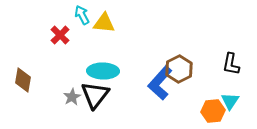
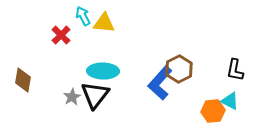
cyan arrow: moved 1 px right, 1 px down
red cross: moved 1 px right
black L-shape: moved 4 px right, 6 px down
cyan triangle: rotated 36 degrees counterclockwise
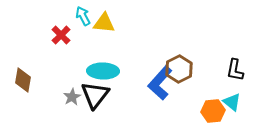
cyan triangle: moved 2 px right, 1 px down; rotated 12 degrees clockwise
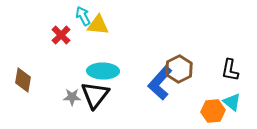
yellow triangle: moved 6 px left, 2 px down
black L-shape: moved 5 px left
gray star: rotated 30 degrees clockwise
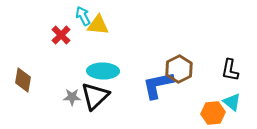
blue L-shape: moved 2 px left, 2 px down; rotated 36 degrees clockwise
black triangle: moved 1 px down; rotated 8 degrees clockwise
orange hexagon: moved 2 px down
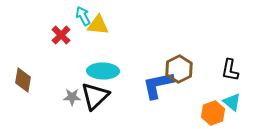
orange hexagon: rotated 15 degrees counterclockwise
